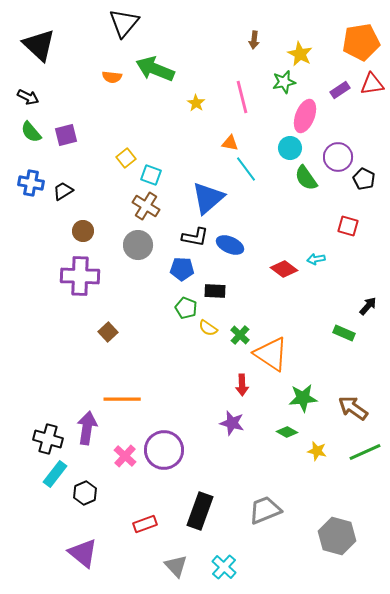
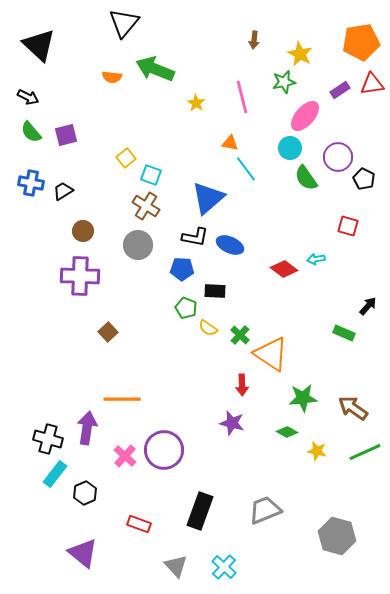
pink ellipse at (305, 116): rotated 20 degrees clockwise
red rectangle at (145, 524): moved 6 px left; rotated 40 degrees clockwise
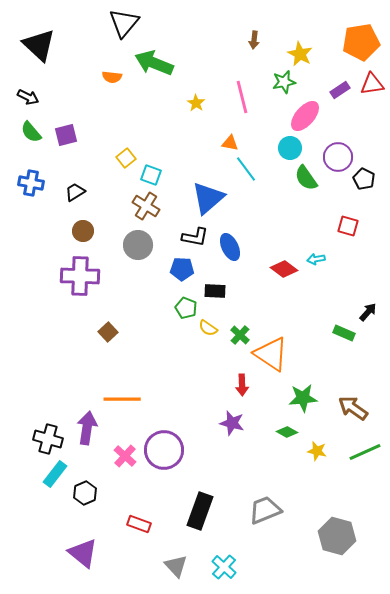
green arrow at (155, 69): moved 1 px left, 6 px up
black trapezoid at (63, 191): moved 12 px right, 1 px down
blue ellipse at (230, 245): moved 2 px down; rotated 40 degrees clockwise
black arrow at (368, 306): moved 6 px down
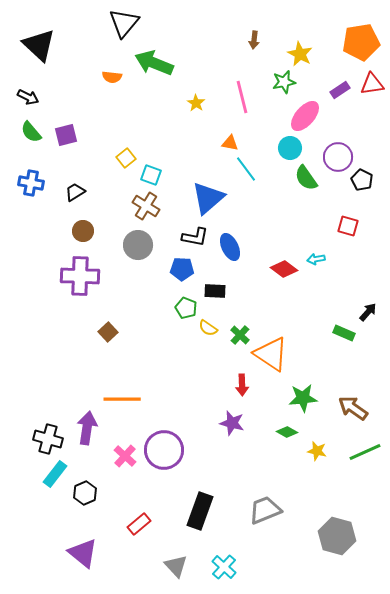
black pentagon at (364, 179): moved 2 px left, 1 px down
red rectangle at (139, 524): rotated 60 degrees counterclockwise
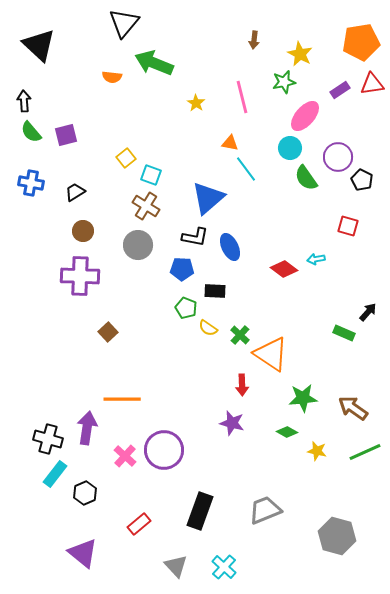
black arrow at (28, 97): moved 4 px left, 4 px down; rotated 120 degrees counterclockwise
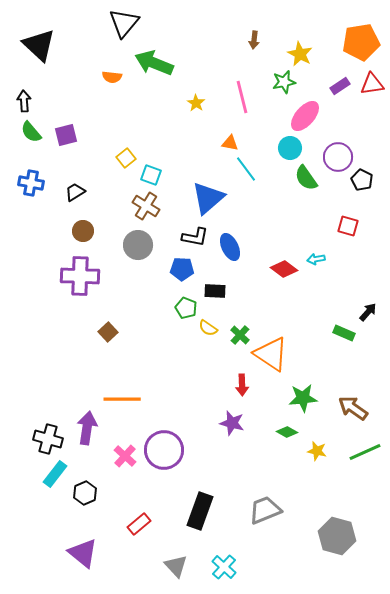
purple rectangle at (340, 90): moved 4 px up
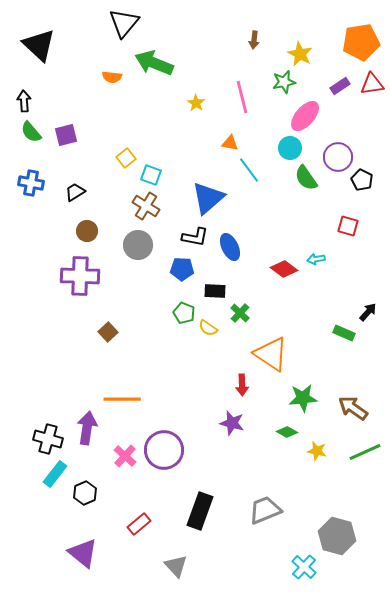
cyan line at (246, 169): moved 3 px right, 1 px down
brown circle at (83, 231): moved 4 px right
green pentagon at (186, 308): moved 2 px left, 5 px down
green cross at (240, 335): moved 22 px up
cyan cross at (224, 567): moved 80 px right
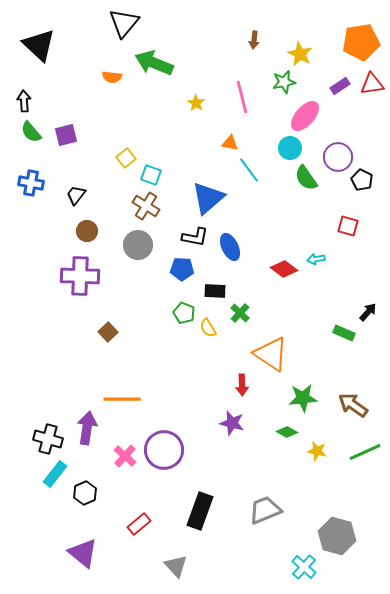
black trapezoid at (75, 192): moved 1 px right, 3 px down; rotated 20 degrees counterclockwise
yellow semicircle at (208, 328): rotated 24 degrees clockwise
brown arrow at (353, 408): moved 3 px up
